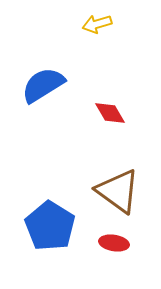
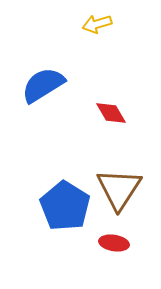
red diamond: moved 1 px right
brown triangle: moved 1 px right, 2 px up; rotated 27 degrees clockwise
blue pentagon: moved 15 px right, 20 px up
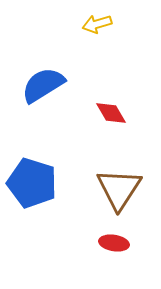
blue pentagon: moved 33 px left, 23 px up; rotated 15 degrees counterclockwise
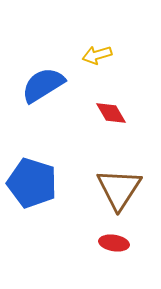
yellow arrow: moved 31 px down
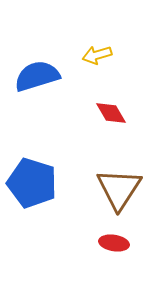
blue semicircle: moved 6 px left, 9 px up; rotated 15 degrees clockwise
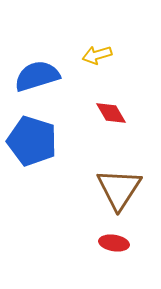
blue pentagon: moved 42 px up
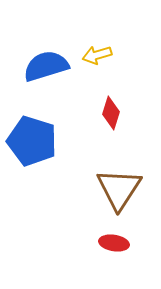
blue semicircle: moved 9 px right, 10 px up
red diamond: rotated 48 degrees clockwise
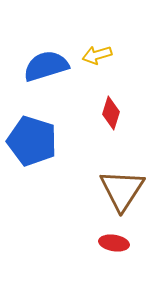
brown triangle: moved 3 px right, 1 px down
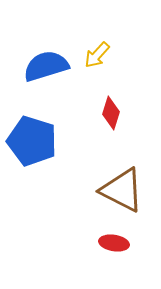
yellow arrow: rotated 32 degrees counterclockwise
brown triangle: rotated 36 degrees counterclockwise
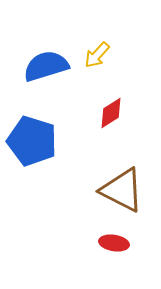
red diamond: rotated 40 degrees clockwise
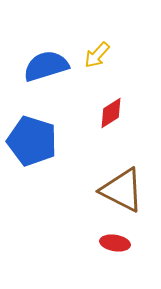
red ellipse: moved 1 px right
